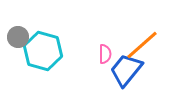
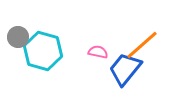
pink semicircle: moved 7 px left, 2 px up; rotated 78 degrees counterclockwise
blue trapezoid: moved 1 px left, 1 px up
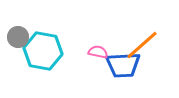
cyan hexagon: rotated 6 degrees counterclockwise
blue trapezoid: moved 2 px left, 4 px up; rotated 132 degrees counterclockwise
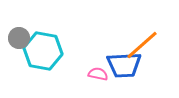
gray circle: moved 1 px right, 1 px down
pink semicircle: moved 22 px down
blue trapezoid: moved 1 px right
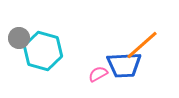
cyan hexagon: rotated 6 degrees clockwise
pink semicircle: rotated 42 degrees counterclockwise
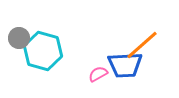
blue trapezoid: moved 1 px right
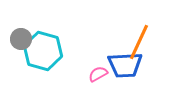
gray circle: moved 2 px right, 1 px down
orange line: moved 3 px left, 3 px up; rotated 24 degrees counterclockwise
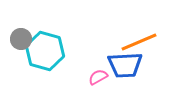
orange line: rotated 42 degrees clockwise
cyan hexagon: moved 2 px right
pink semicircle: moved 3 px down
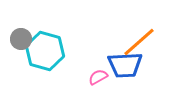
orange line: rotated 18 degrees counterclockwise
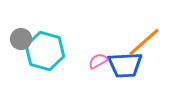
orange line: moved 5 px right
pink semicircle: moved 16 px up
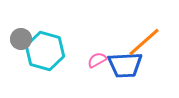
pink semicircle: moved 1 px left, 1 px up
